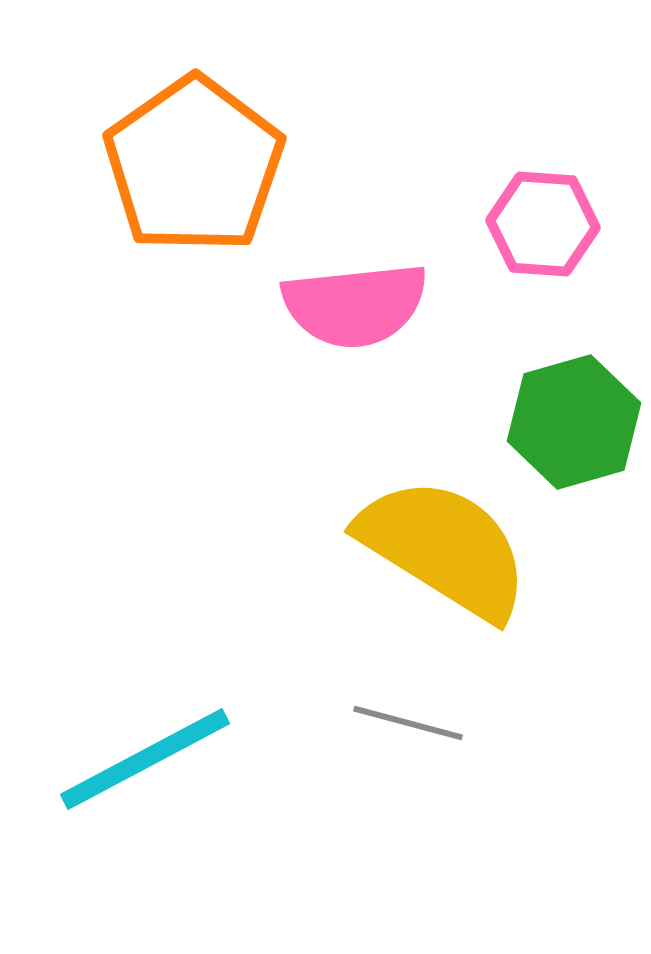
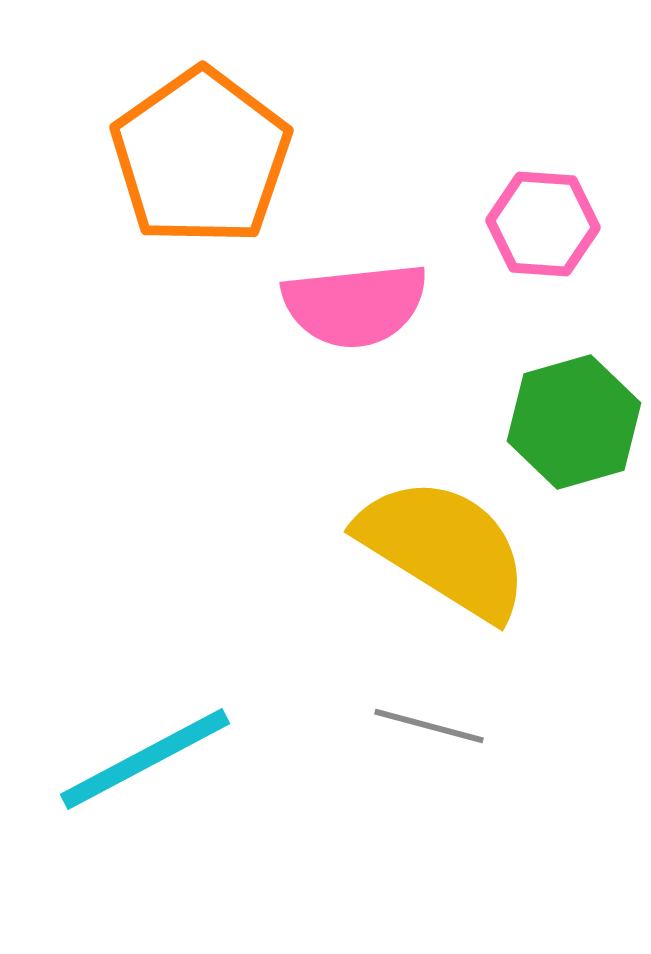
orange pentagon: moved 7 px right, 8 px up
gray line: moved 21 px right, 3 px down
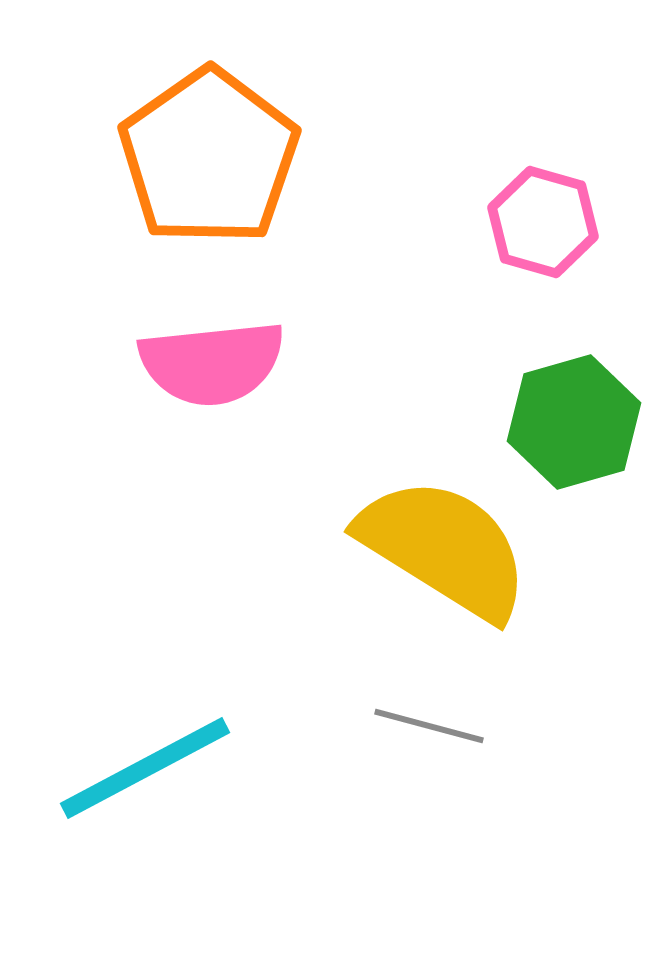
orange pentagon: moved 8 px right
pink hexagon: moved 2 px up; rotated 12 degrees clockwise
pink semicircle: moved 143 px left, 58 px down
cyan line: moved 9 px down
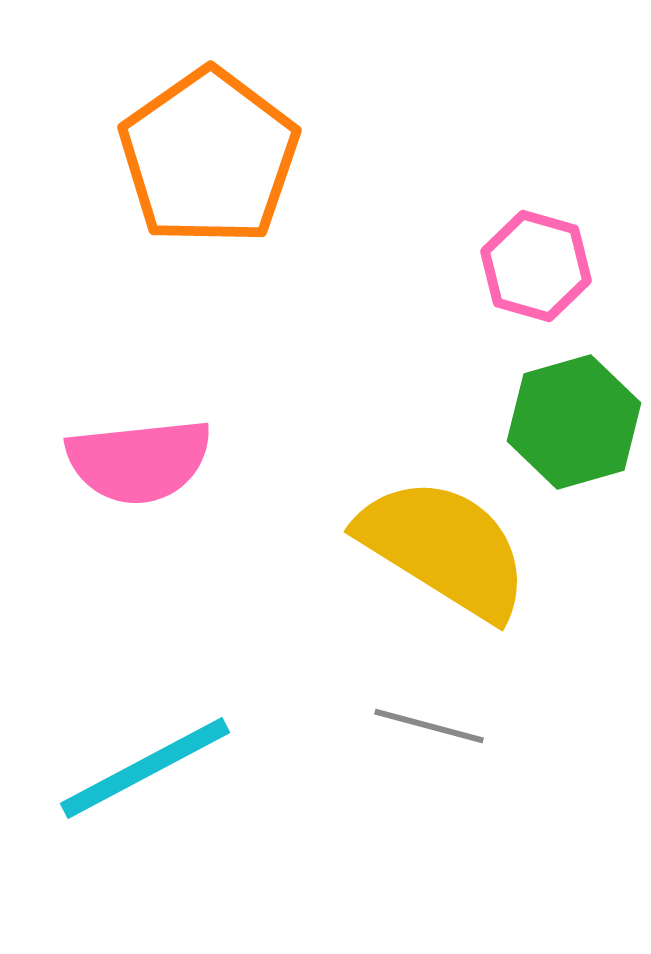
pink hexagon: moved 7 px left, 44 px down
pink semicircle: moved 73 px left, 98 px down
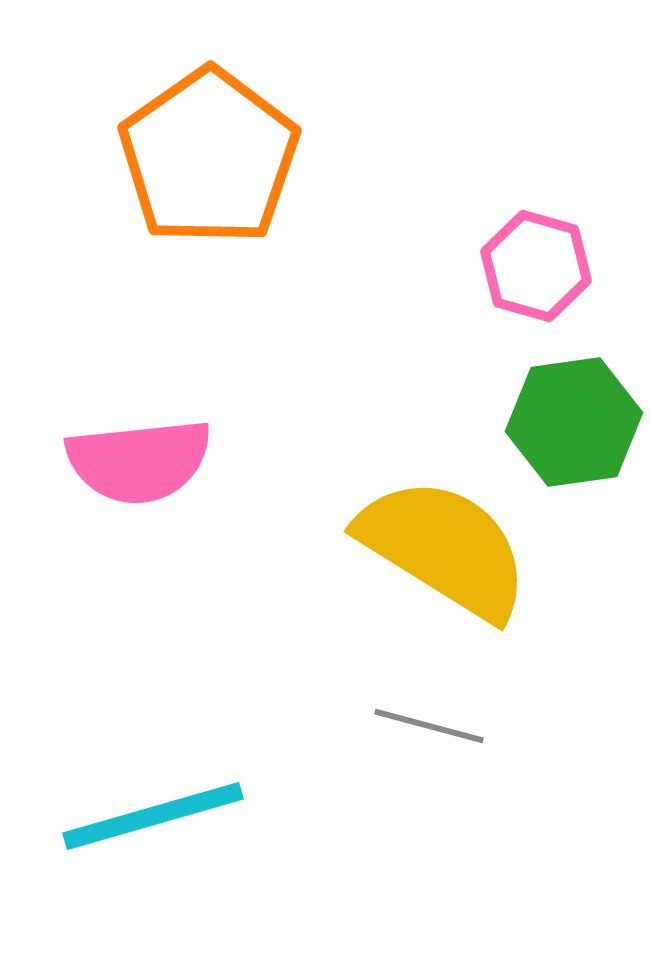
green hexagon: rotated 8 degrees clockwise
cyan line: moved 8 px right, 48 px down; rotated 12 degrees clockwise
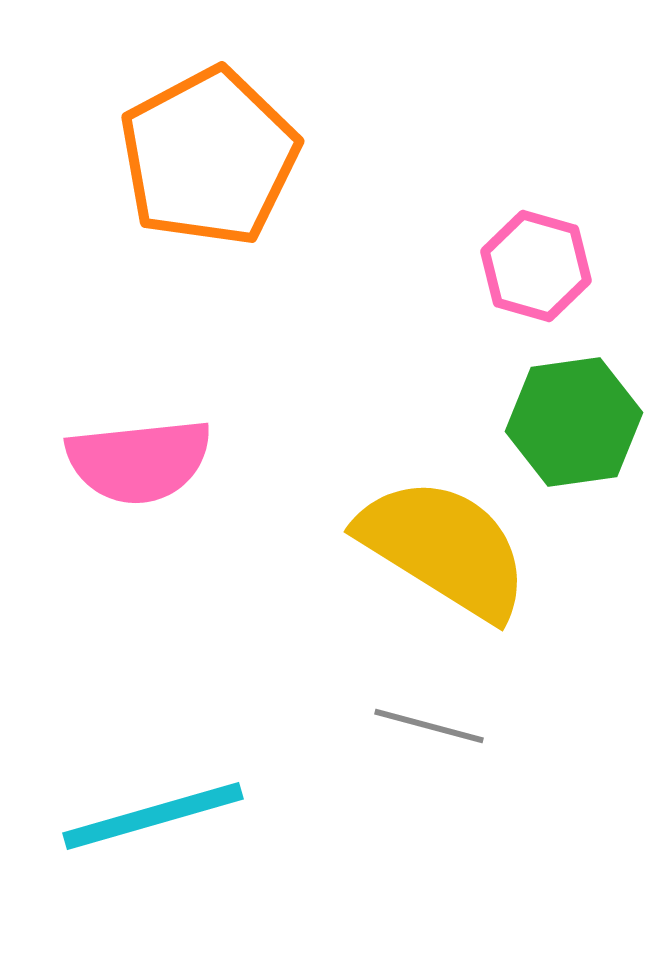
orange pentagon: rotated 7 degrees clockwise
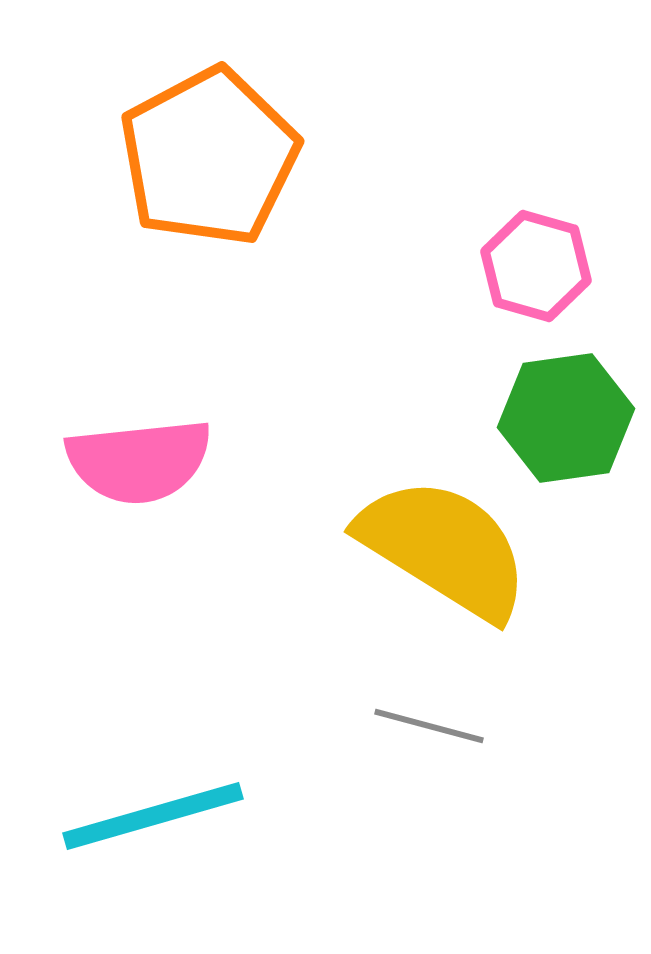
green hexagon: moved 8 px left, 4 px up
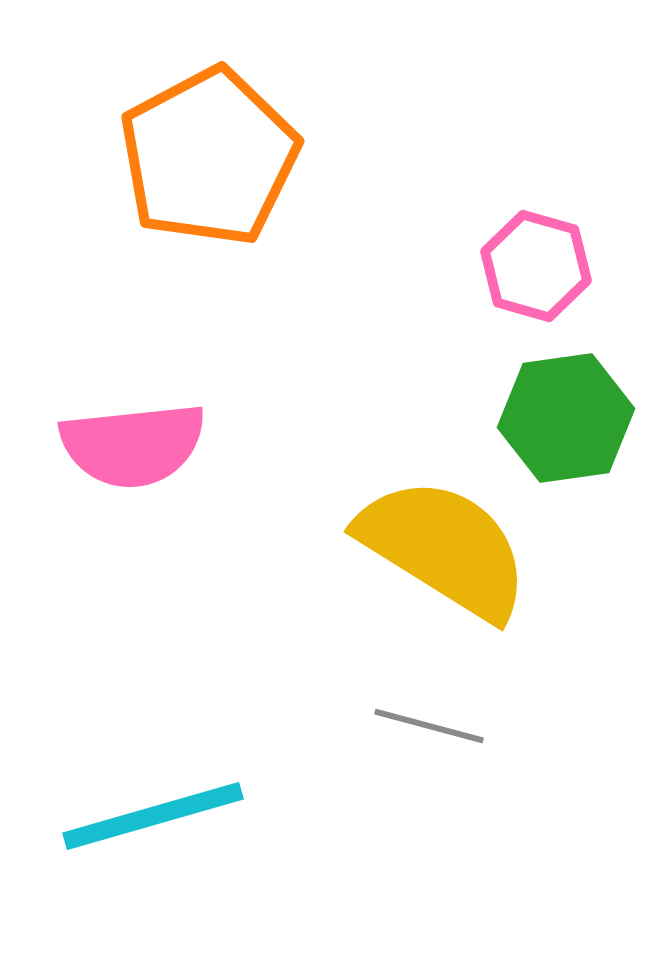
pink semicircle: moved 6 px left, 16 px up
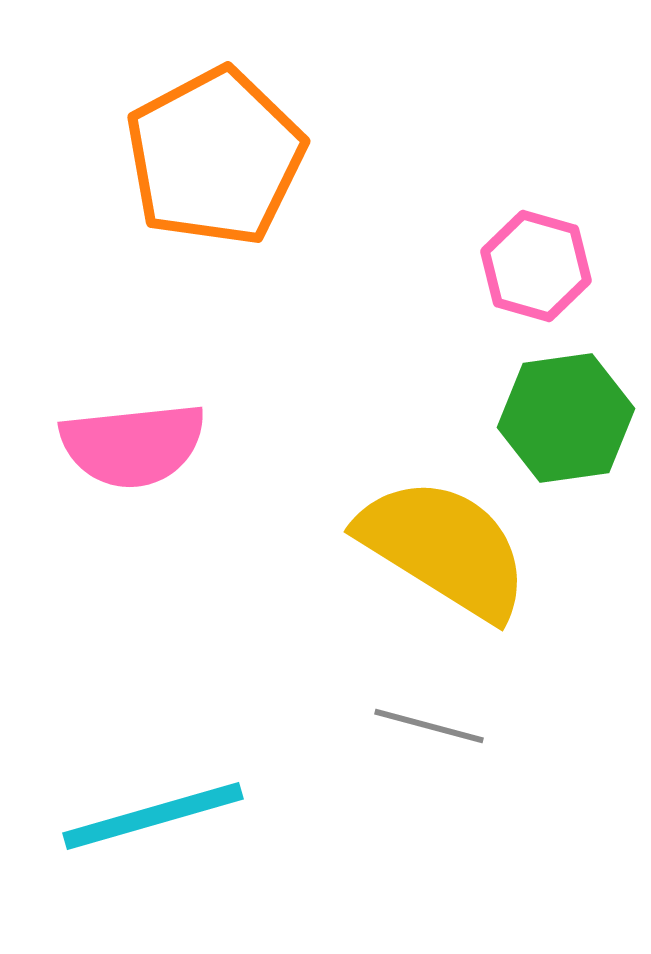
orange pentagon: moved 6 px right
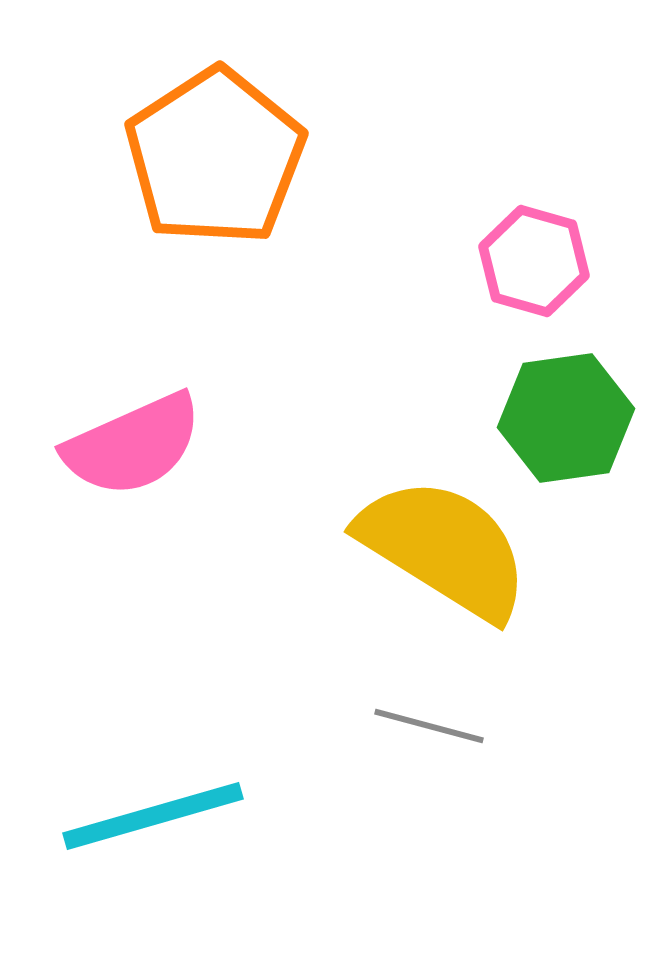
orange pentagon: rotated 5 degrees counterclockwise
pink hexagon: moved 2 px left, 5 px up
pink semicircle: rotated 18 degrees counterclockwise
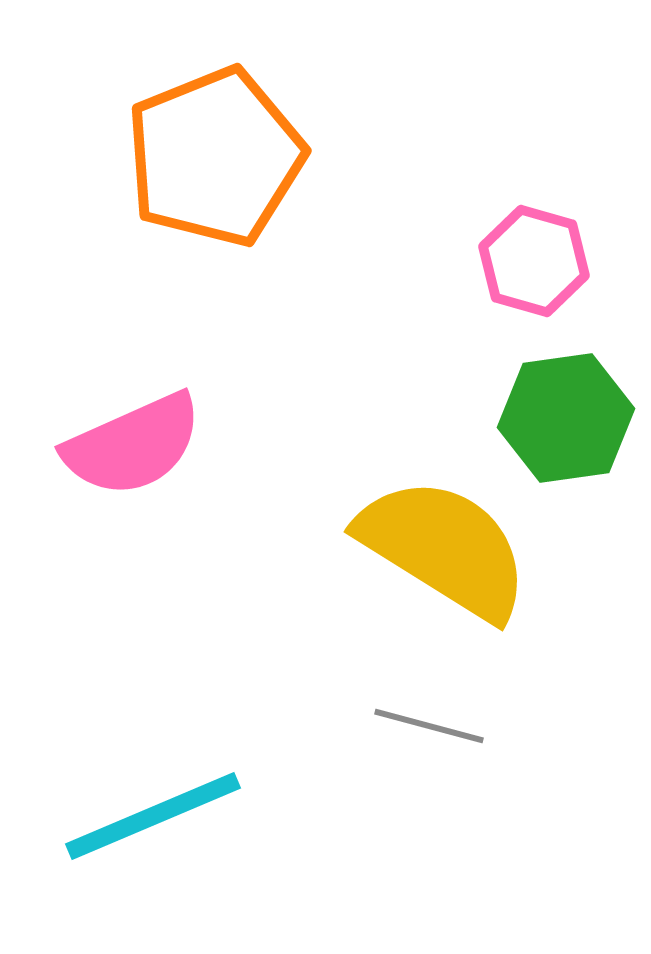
orange pentagon: rotated 11 degrees clockwise
cyan line: rotated 7 degrees counterclockwise
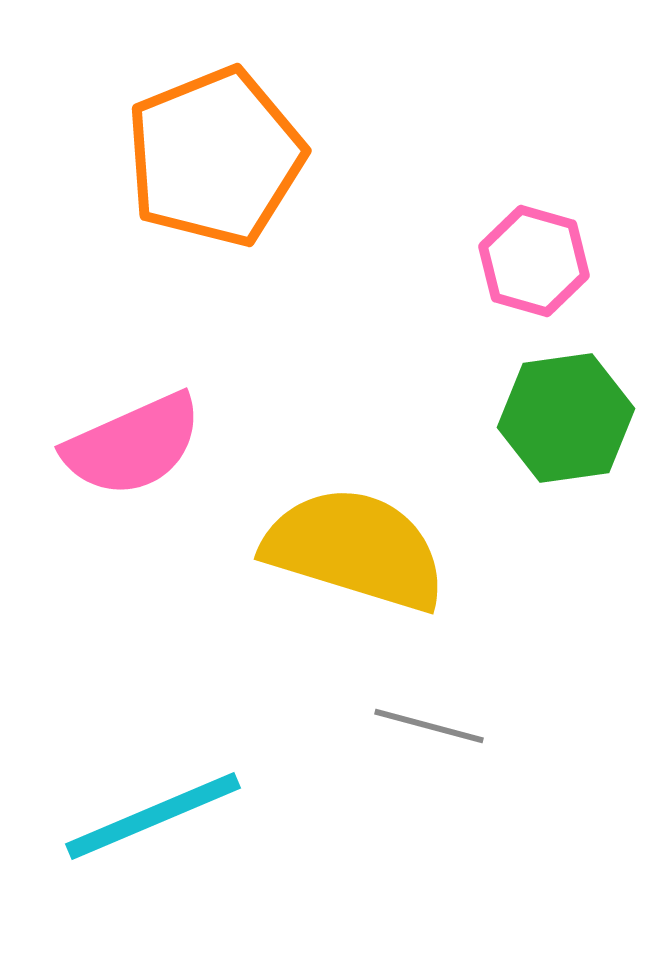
yellow semicircle: moved 89 px left, 1 px down; rotated 15 degrees counterclockwise
